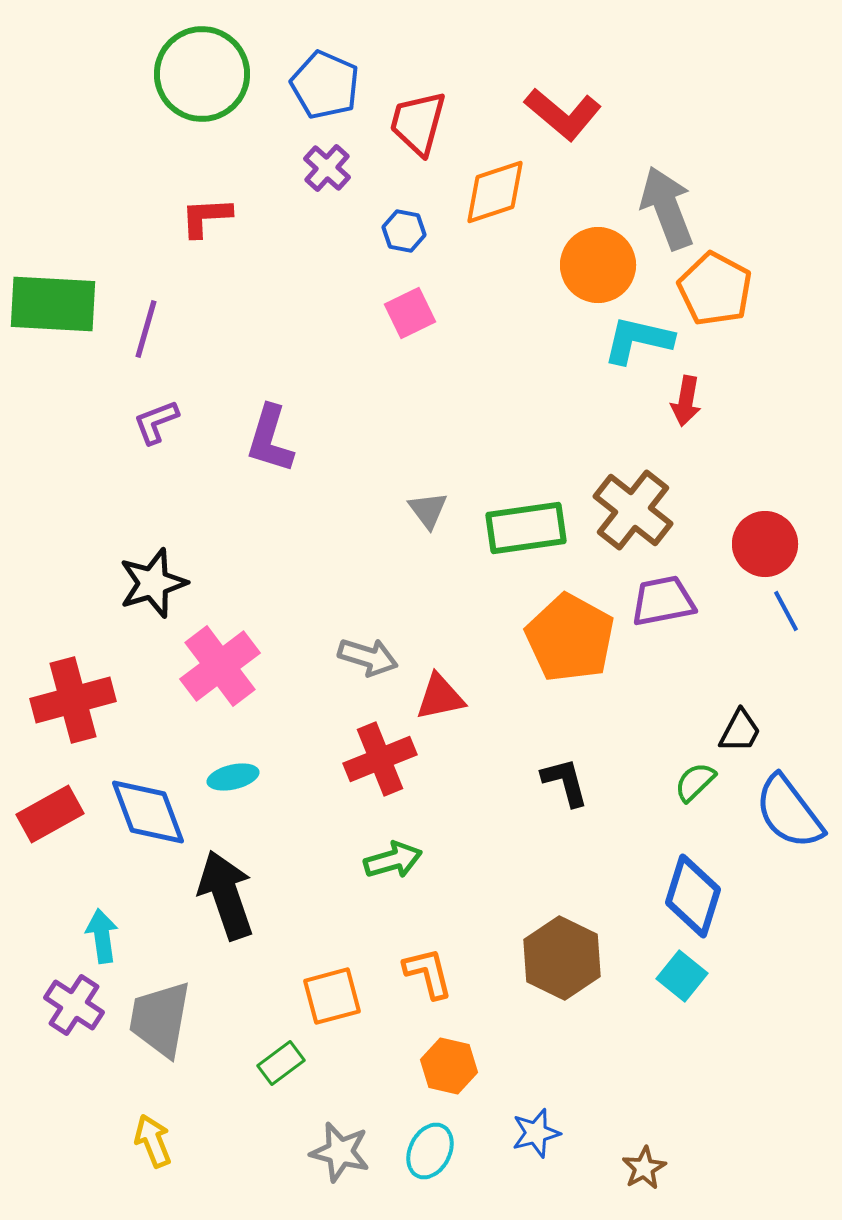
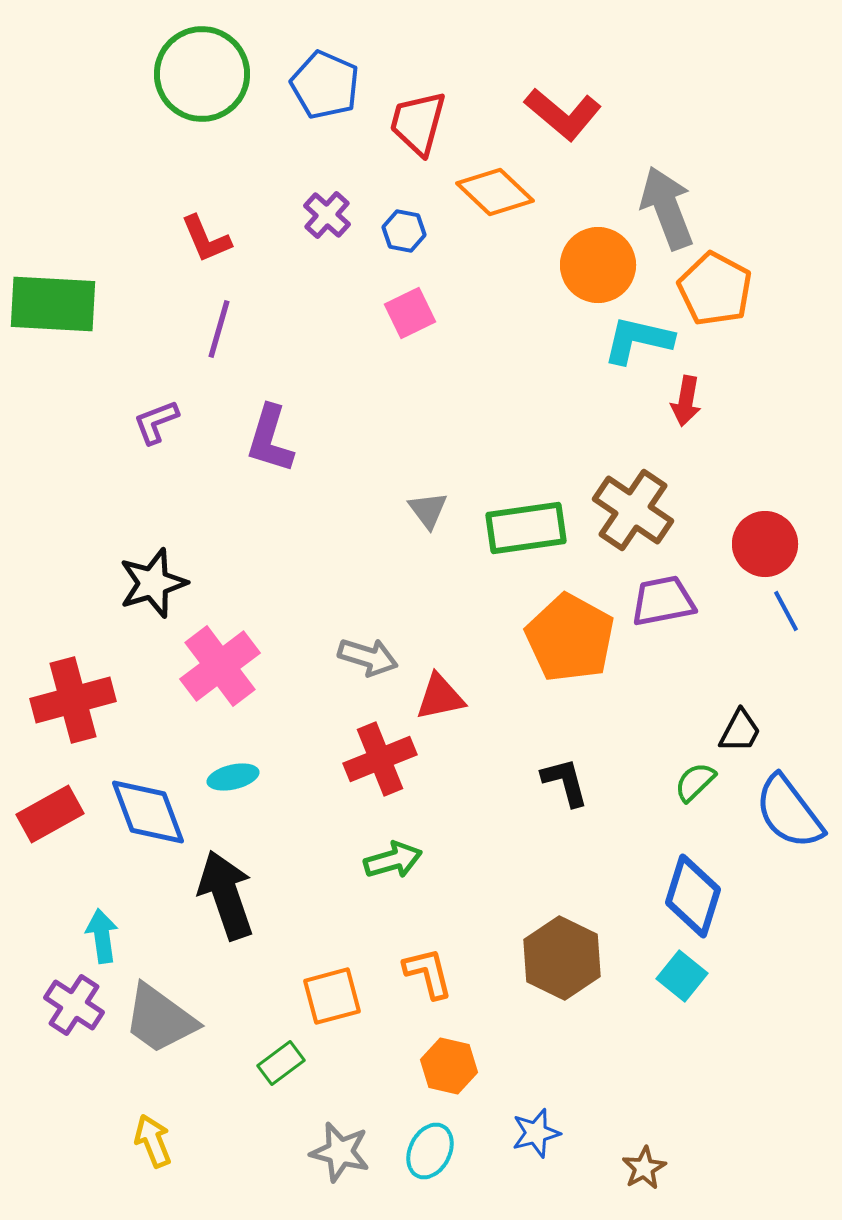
purple cross at (327, 168): moved 47 px down
orange diamond at (495, 192): rotated 62 degrees clockwise
red L-shape at (206, 217): moved 22 px down; rotated 110 degrees counterclockwise
purple line at (146, 329): moved 73 px right
brown cross at (633, 510): rotated 4 degrees counterclockwise
gray trapezoid at (160, 1019): rotated 64 degrees counterclockwise
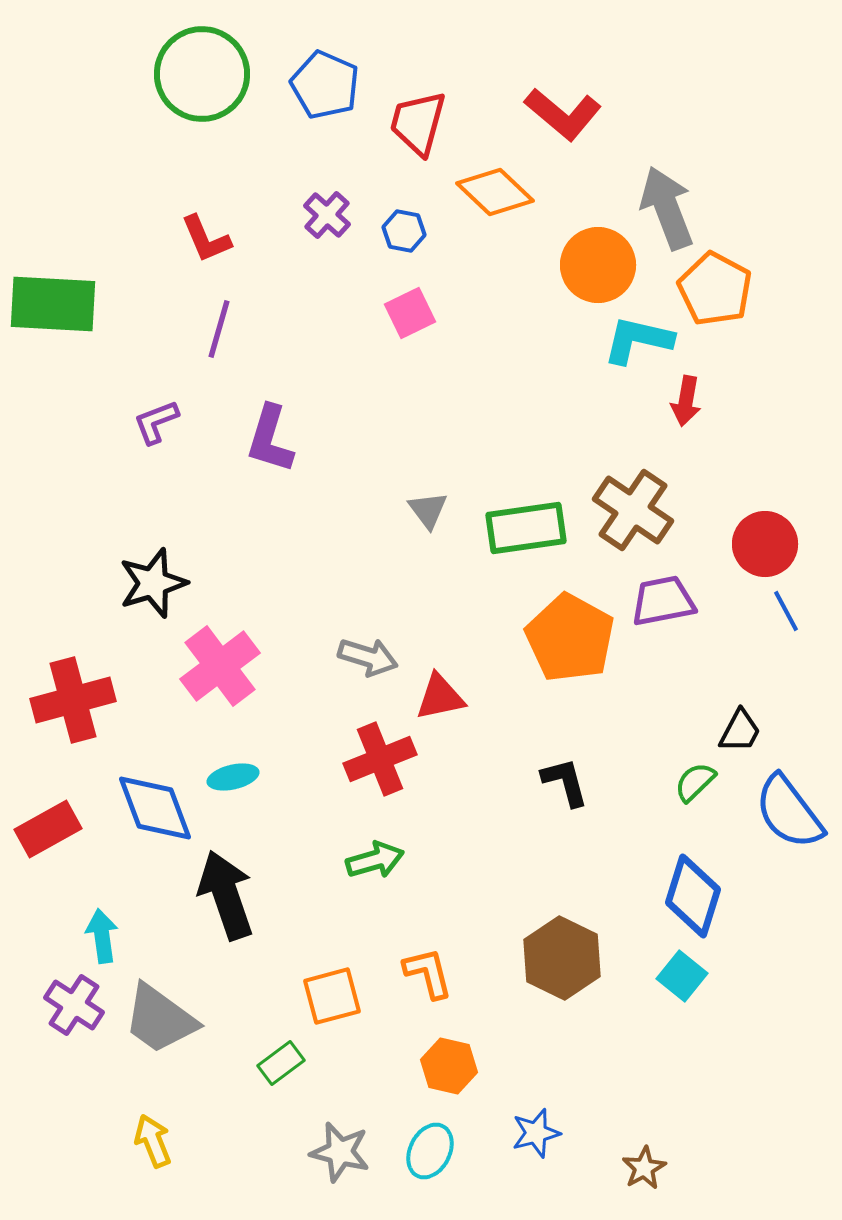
blue diamond at (148, 812): moved 7 px right, 4 px up
red rectangle at (50, 814): moved 2 px left, 15 px down
green arrow at (393, 860): moved 18 px left
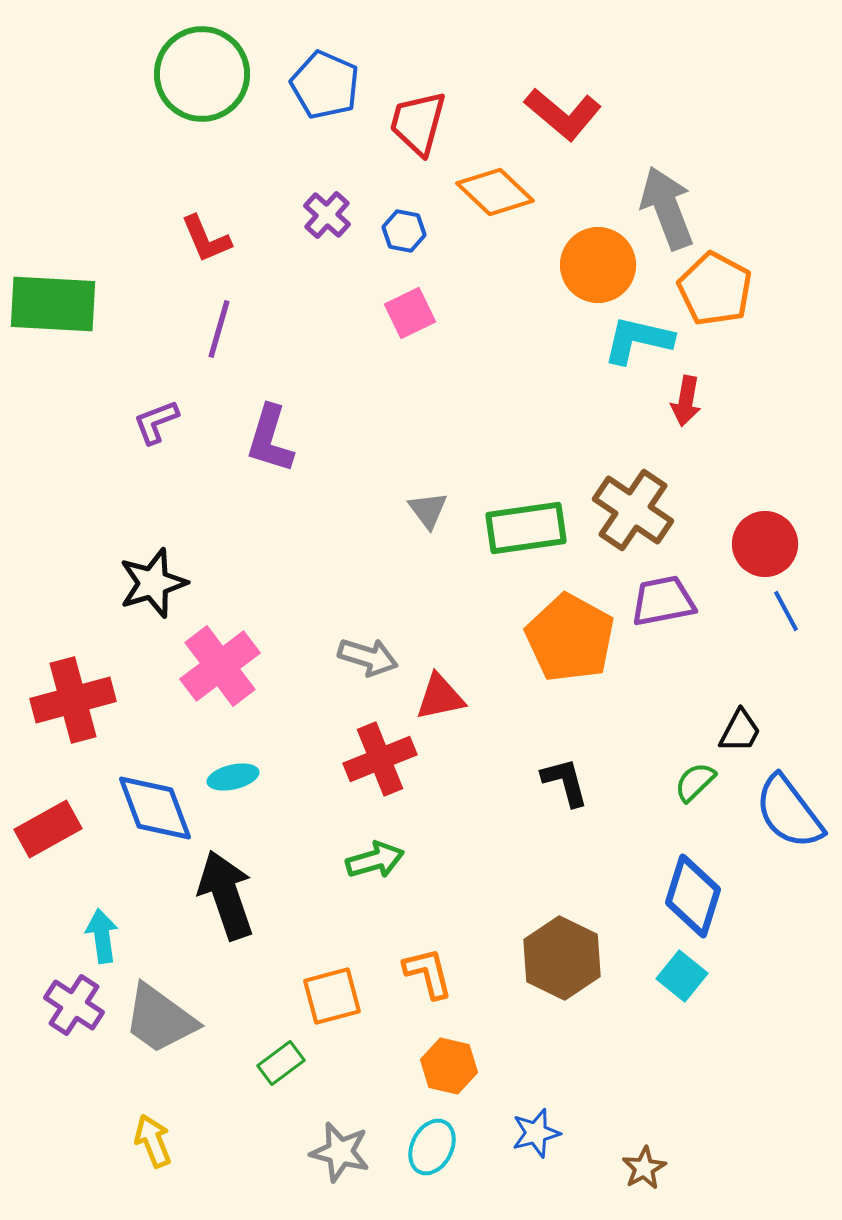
cyan ellipse at (430, 1151): moved 2 px right, 4 px up
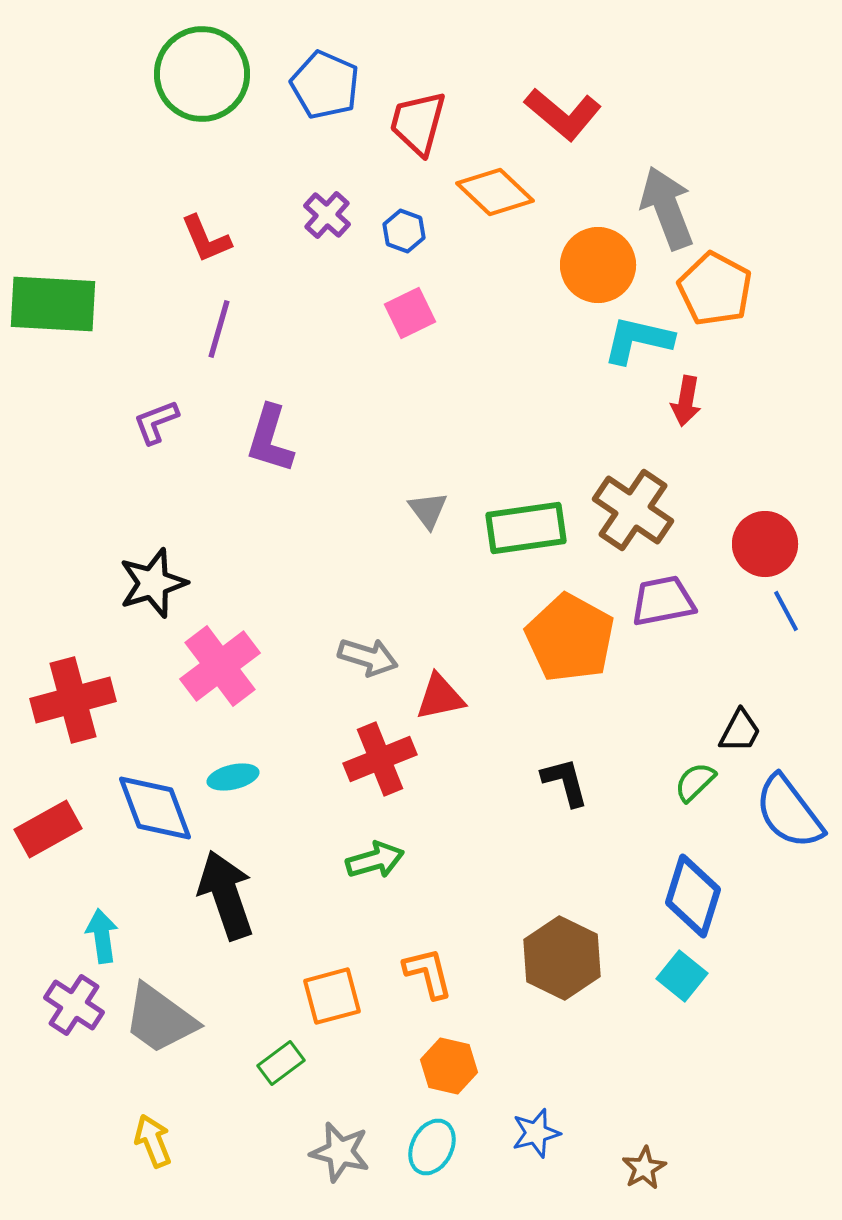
blue hexagon at (404, 231): rotated 9 degrees clockwise
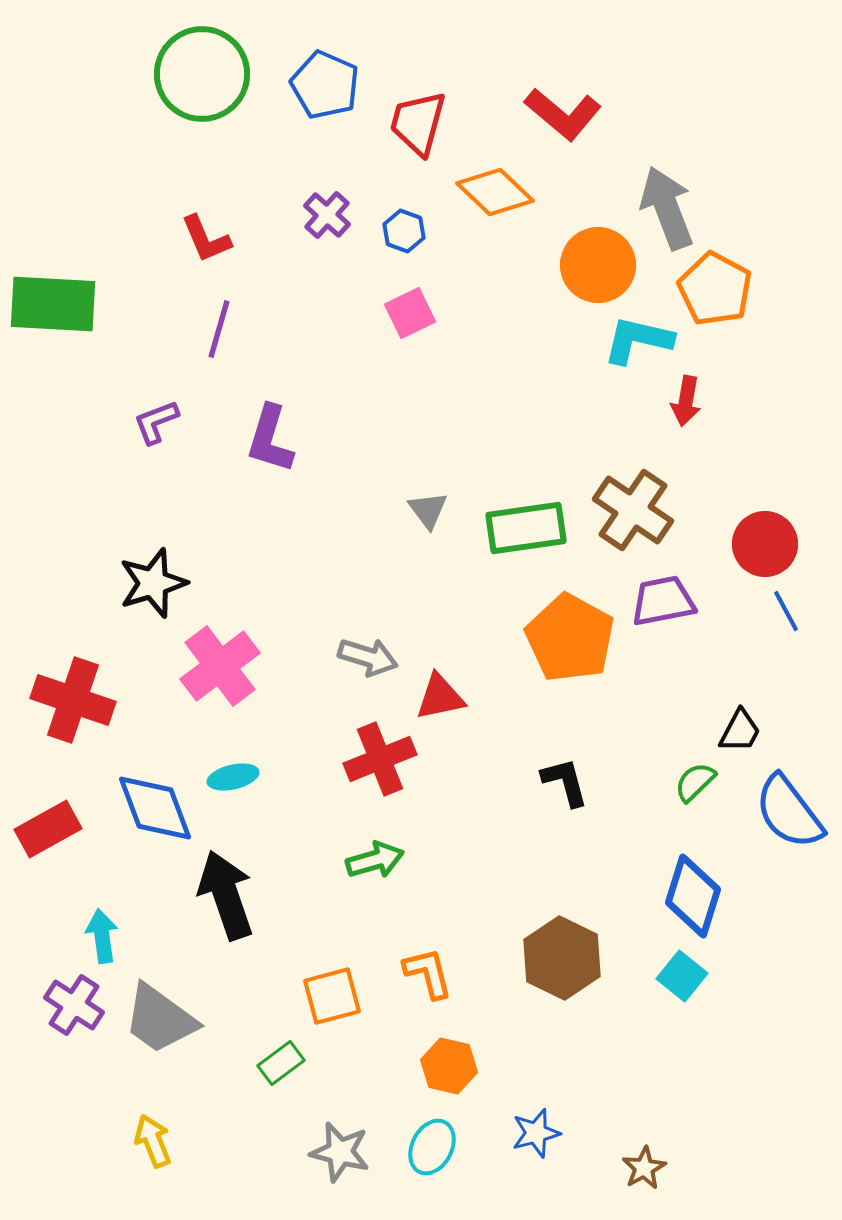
red cross at (73, 700): rotated 34 degrees clockwise
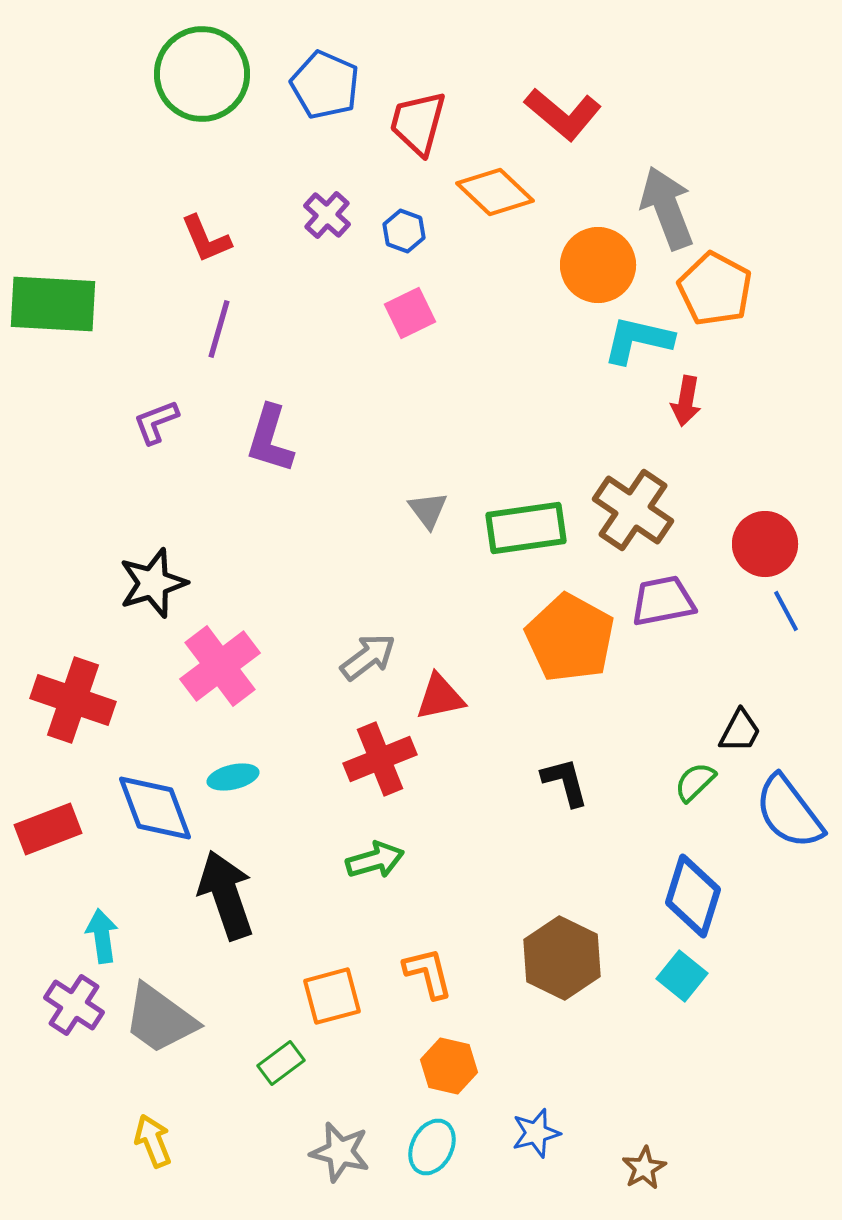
gray arrow at (368, 657): rotated 54 degrees counterclockwise
red rectangle at (48, 829): rotated 8 degrees clockwise
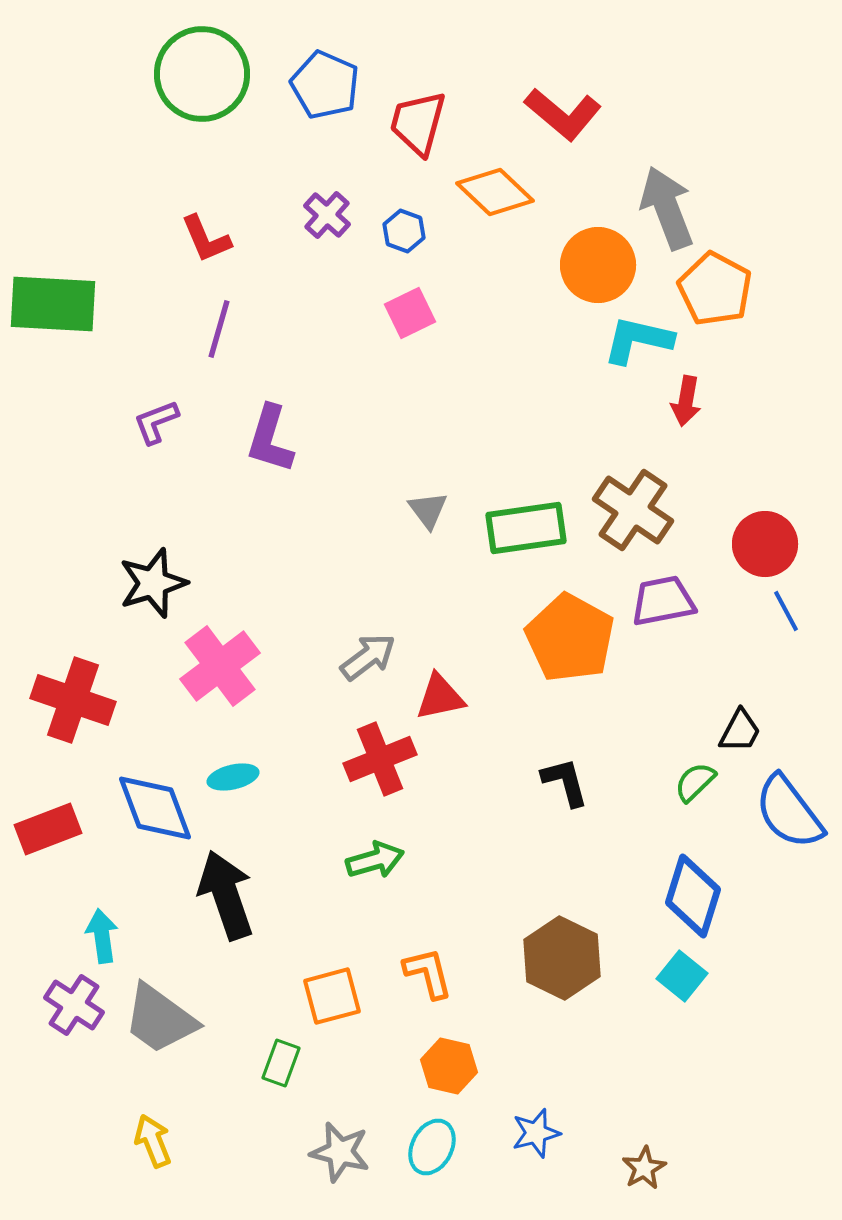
green rectangle at (281, 1063): rotated 33 degrees counterclockwise
